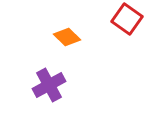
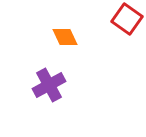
orange diamond: moved 2 px left; rotated 20 degrees clockwise
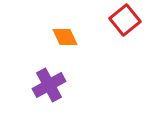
red square: moved 2 px left, 1 px down; rotated 16 degrees clockwise
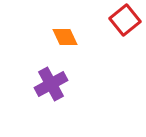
purple cross: moved 2 px right, 1 px up
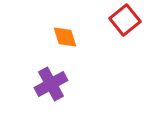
orange diamond: rotated 8 degrees clockwise
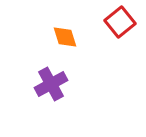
red square: moved 5 px left, 2 px down
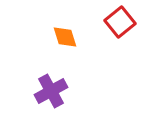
purple cross: moved 7 px down
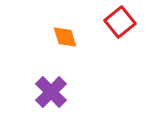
purple cross: moved 1 px down; rotated 16 degrees counterclockwise
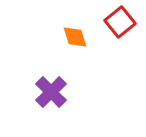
orange diamond: moved 10 px right
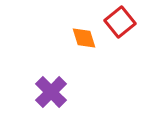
orange diamond: moved 9 px right, 1 px down
